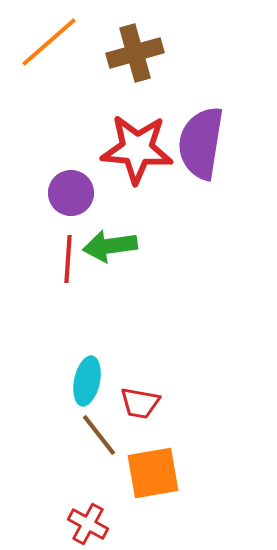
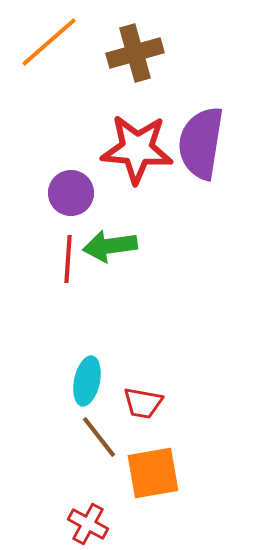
red trapezoid: moved 3 px right
brown line: moved 2 px down
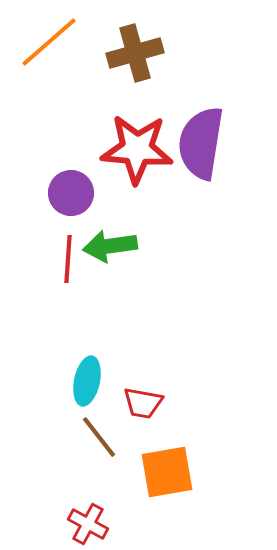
orange square: moved 14 px right, 1 px up
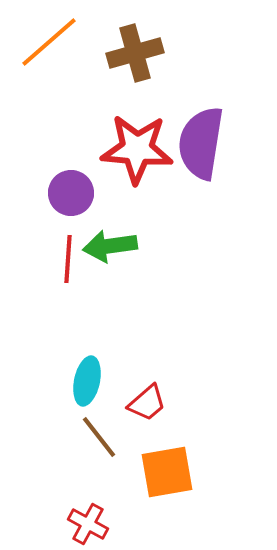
red trapezoid: moved 4 px right; rotated 51 degrees counterclockwise
